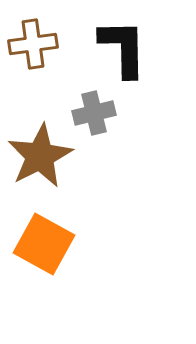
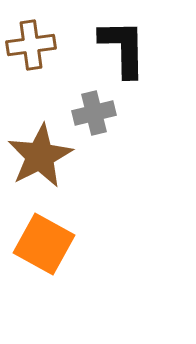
brown cross: moved 2 px left, 1 px down
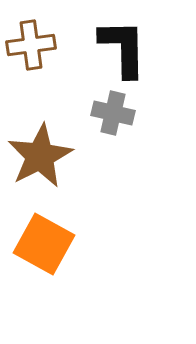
gray cross: moved 19 px right; rotated 27 degrees clockwise
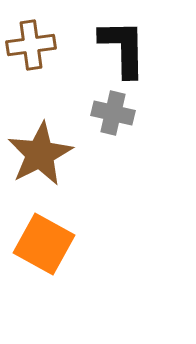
brown star: moved 2 px up
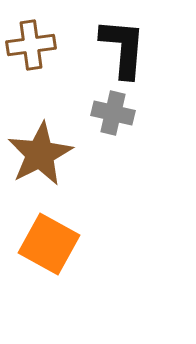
black L-shape: rotated 6 degrees clockwise
orange square: moved 5 px right
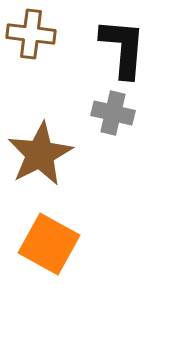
brown cross: moved 11 px up; rotated 15 degrees clockwise
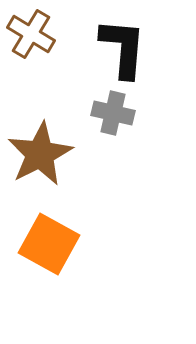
brown cross: rotated 24 degrees clockwise
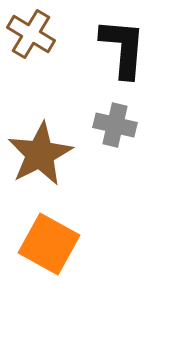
gray cross: moved 2 px right, 12 px down
